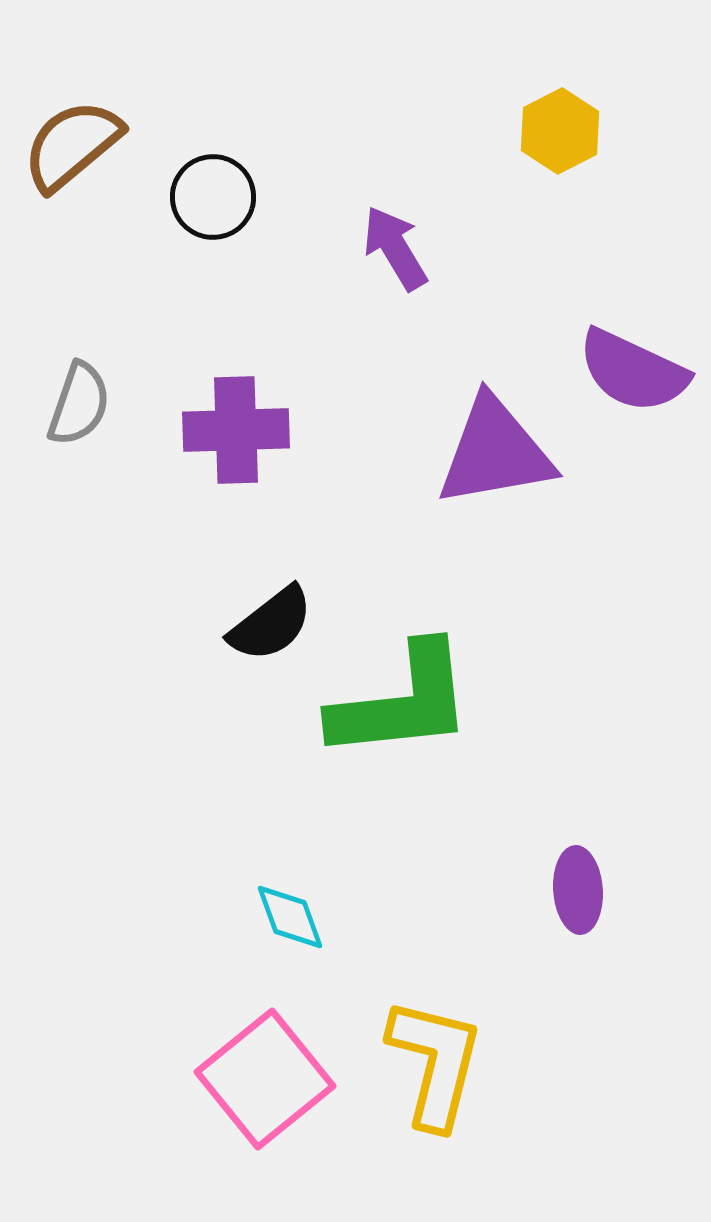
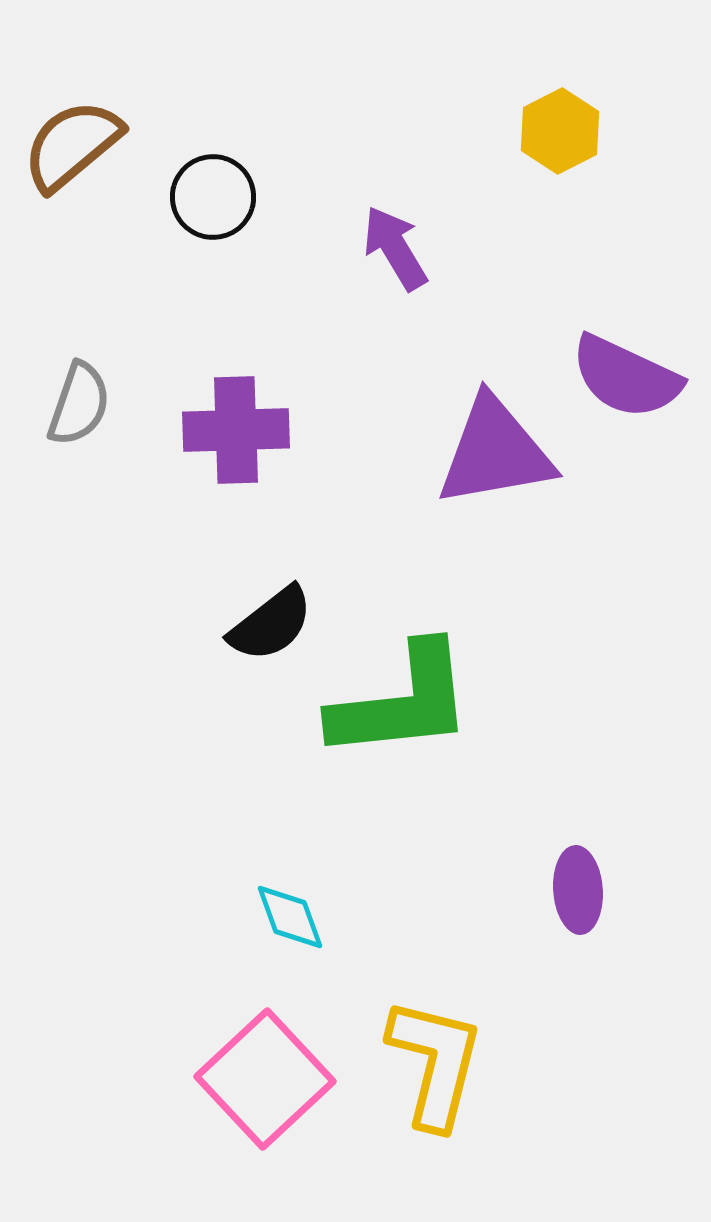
purple semicircle: moved 7 px left, 6 px down
pink square: rotated 4 degrees counterclockwise
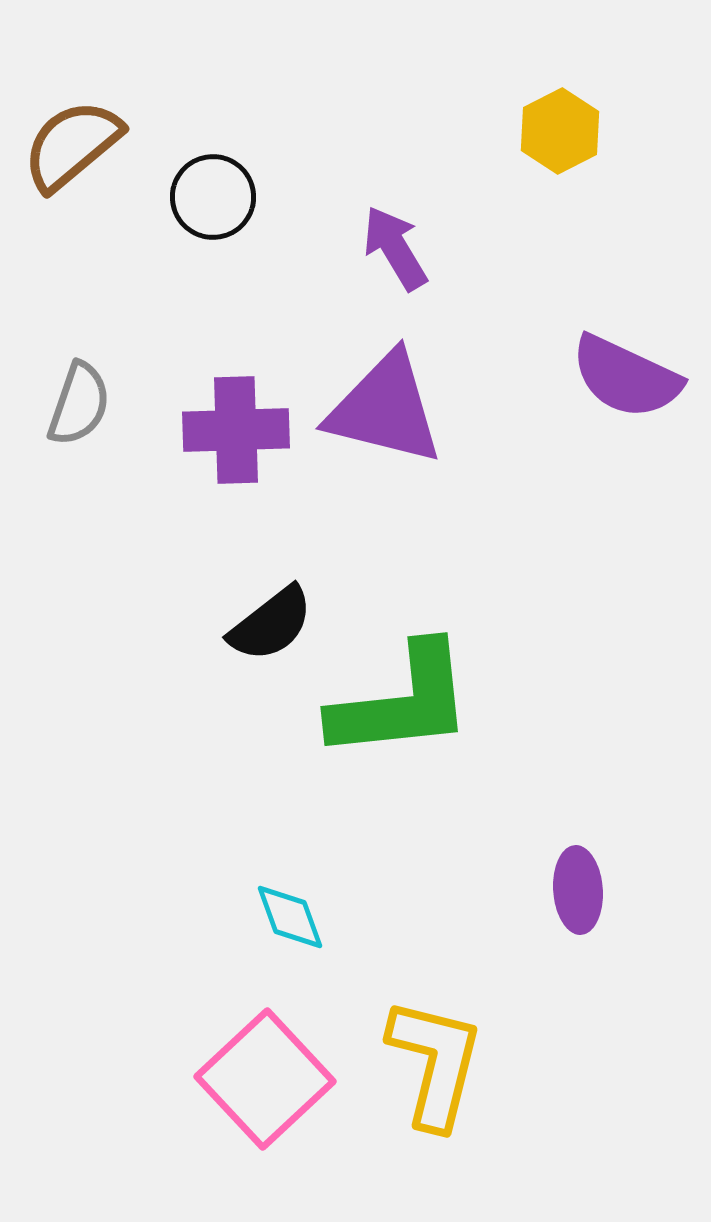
purple triangle: moved 110 px left, 43 px up; rotated 24 degrees clockwise
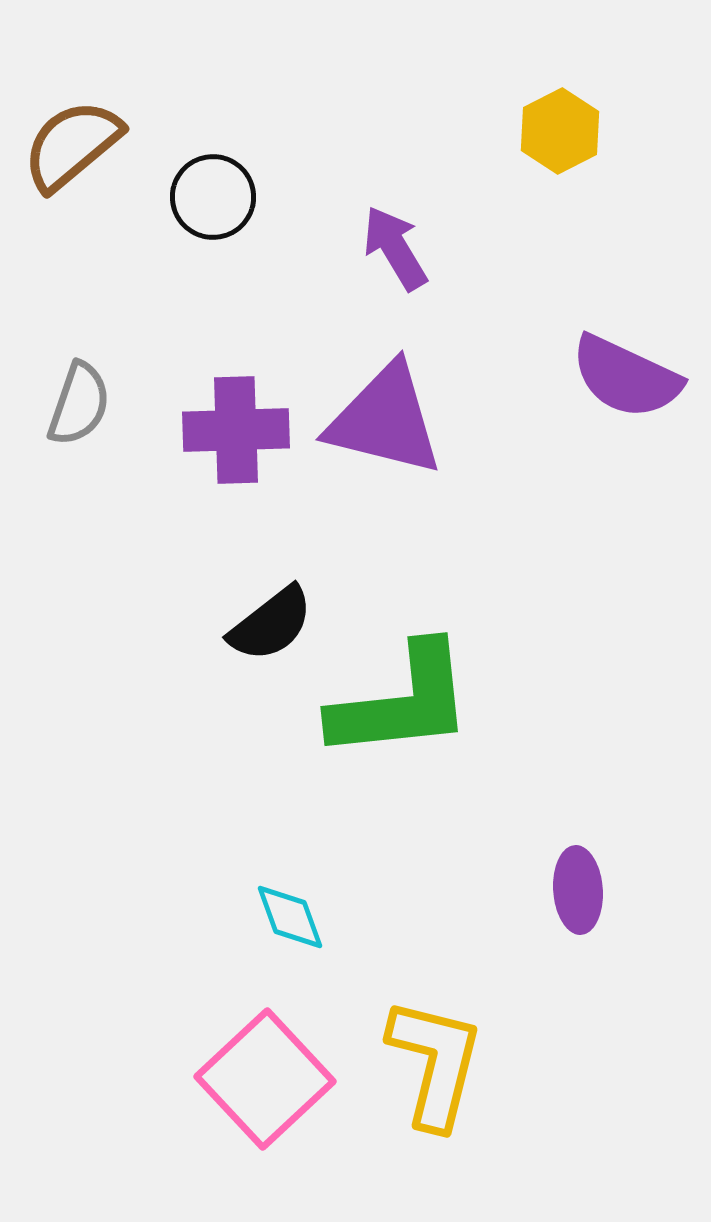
purple triangle: moved 11 px down
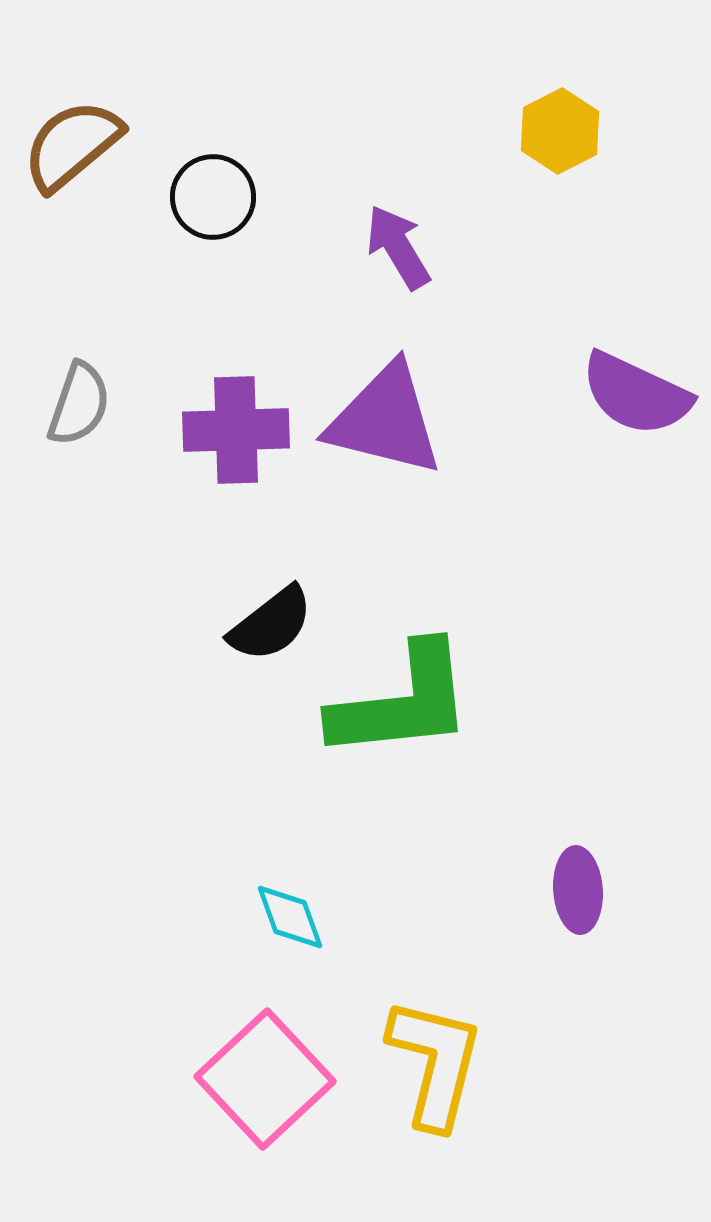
purple arrow: moved 3 px right, 1 px up
purple semicircle: moved 10 px right, 17 px down
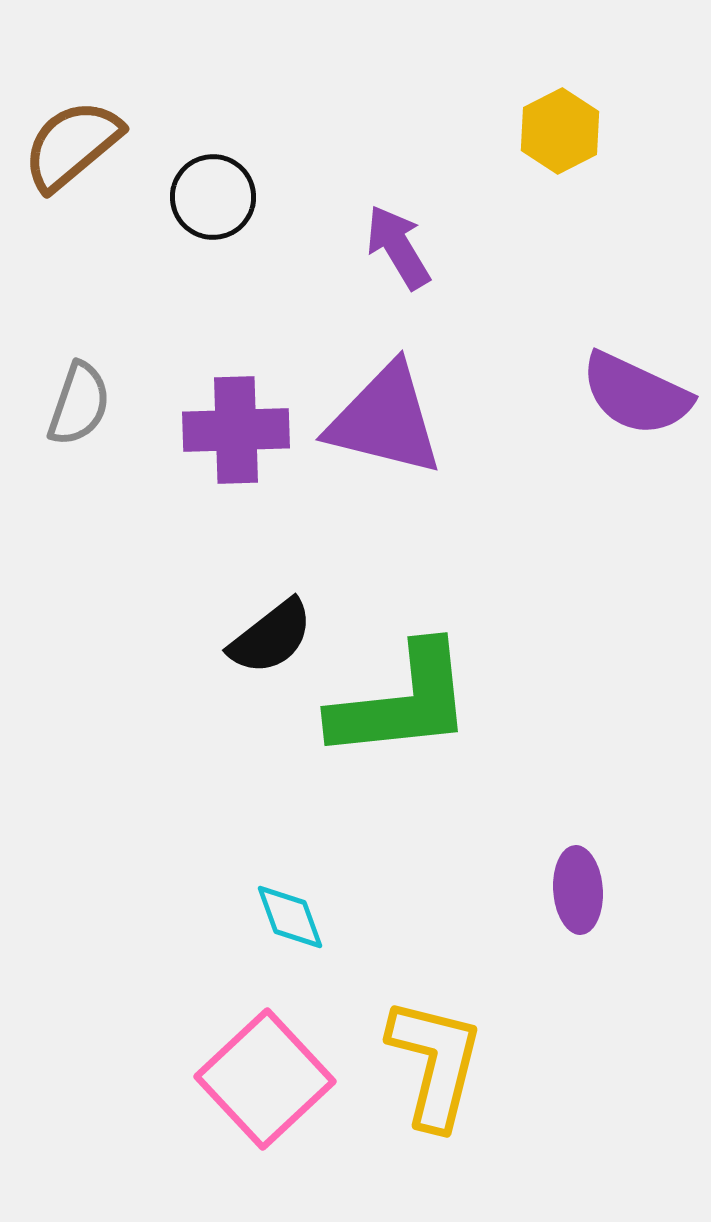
black semicircle: moved 13 px down
